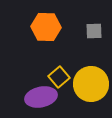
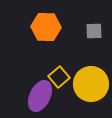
purple ellipse: moved 1 px left, 1 px up; rotated 52 degrees counterclockwise
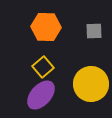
yellow square: moved 16 px left, 10 px up
purple ellipse: moved 1 px right, 1 px up; rotated 16 degrees clockwise
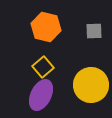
orange hexagon: rotated 12 degrees clockwise
yellow circle: moved 1 px down
purple ellipse: rotated 16 degrees counterclockwise
